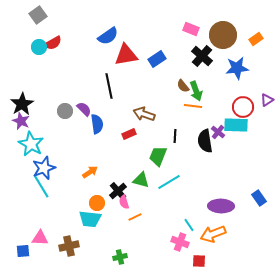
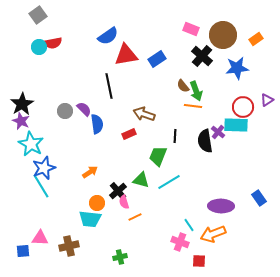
red semicircle at (53, 43): rotated 18 degrees clockwise
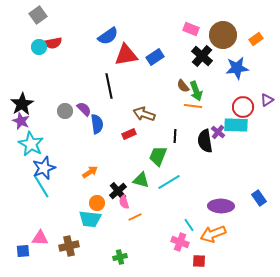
blue rectangle at (157, 59): moved 2 px left, 2 px up
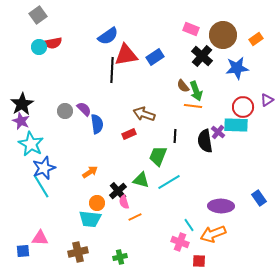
black line at (109, 86): moved 3 px right, 16 px up; rotated 15 degrees clockwise
brown cross at (69, 246): moved 9 px right, 6 px down
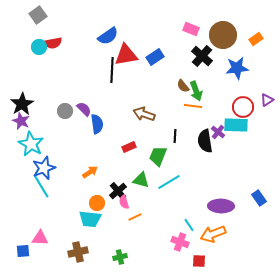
red rectangle at (129, 134): moved 13 px down
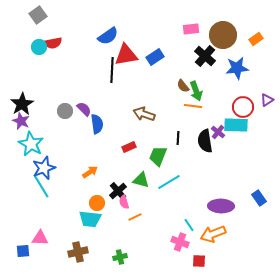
pink rectangle at (191, 29): rotated 28 degrees counterclockwise
black cross at (202, 56): moved 3 px right
black line at (175, 136): moved 3 px right, 2 px down
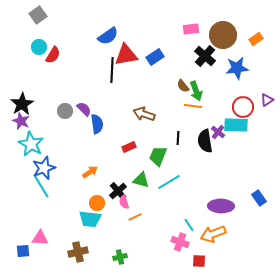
red semicircle at (53, 43): moved 12 px down; rotated 48 degrees counterclockwise
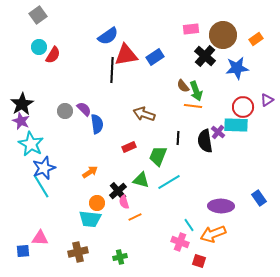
red square at (199, 261): rotated 16 degrees clockwise
